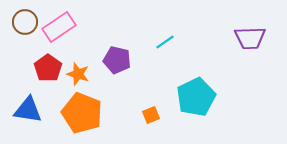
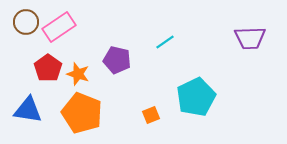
brown circle: moved 1 px right
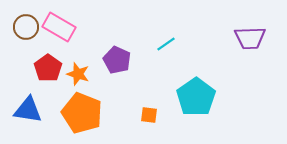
brown circle: moved 5 px down
pink rectangle: rotated 64 degrees clockwise
cyan line: moved 1 px right, 2 px down
purple pentagon: rotated 12 degrees clockwise
cyan pentagon: rotated 9 degrees counterclockwise
orange square: moved 2 px left; rotated 30 degrees clockwise
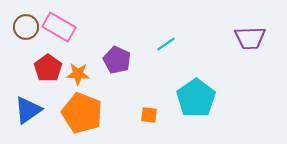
orange star: rotated 15 degrees counterclockwise
cyan pentagon: moved 1 px down
blue triangle: rotated 44 degrees counterclockwise
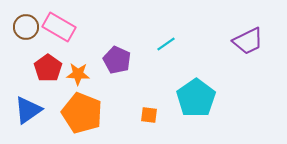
purple trapezoid: moved 2 px left, 3 px down; rotated 24 degrees counterclockwise
